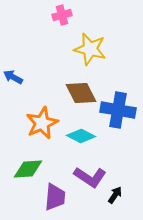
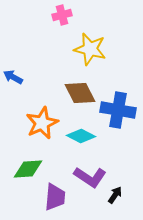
brown diamond: moved 1 px left
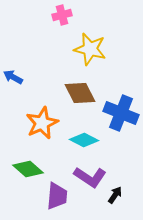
blue cross: moved 3 px right, 3 px down; rotated 12 degrees clockwise
cyan diamond: moved 3 px right, 4 px down
green diamond: rotated 44 degrees clockwise
purple trapezoid: moved 2 px right, 1 px up
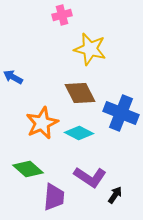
cyan diamond: moved 5 px left, 7 px up
purple trapezoid: moved 3 px left, 1 px down
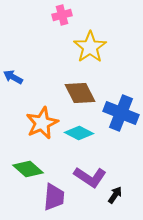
yellow star: moved 2 px up; rotated 24 degrees clockwise
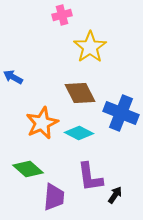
purple L-shape: rotated 48 degrees clockwise
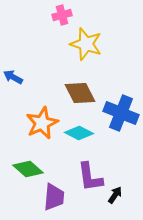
yellow star: moved 4 px left, 3 px up; rotated 20 degrees counterclockwise
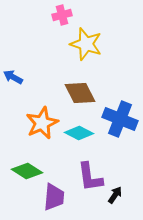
blue cross: moved 1 px left, 6 px down
green diamond: moved 1 px left, 2 px down; rotated 8 degrees counterclockwise
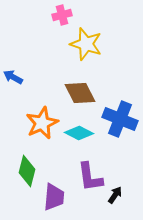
green diamond: rotated 72 degrees clockwise
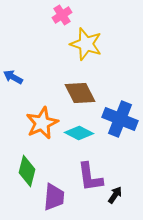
pink cross: rotated 18 degrees counterclockwise
